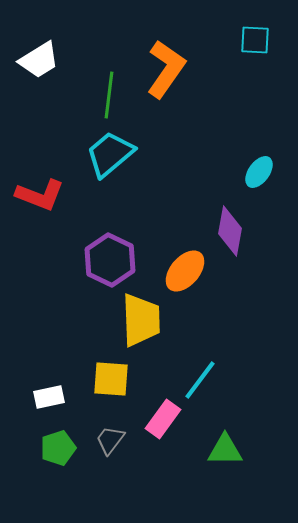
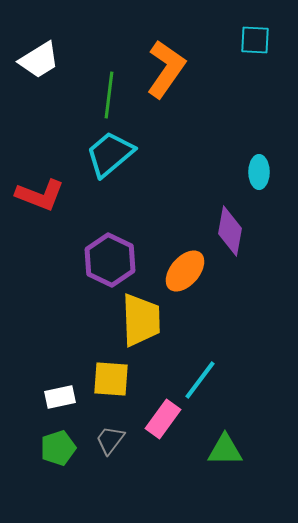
cyan ellipse: rotated 36 degrees counterclockwise
white rectangle: moved 11 px right
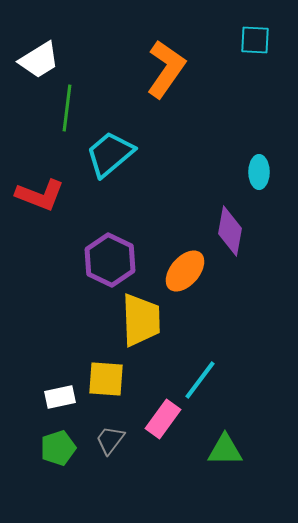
green line: moved 42 px left, 13 px down
yellow square: moved 5 px left
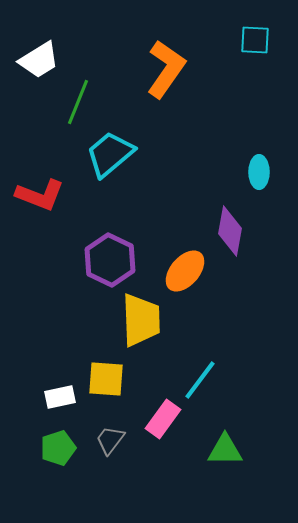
green line: moved 11 px right, 6 px up; rotated 15 degrees clockwise
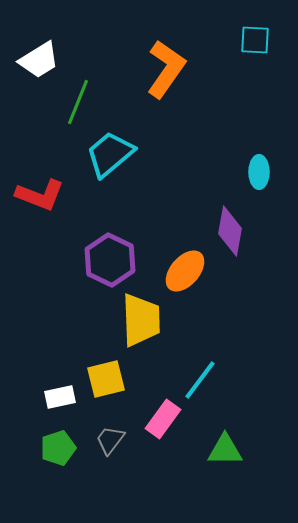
yellow square: rotated 18 degrees counterclockwise
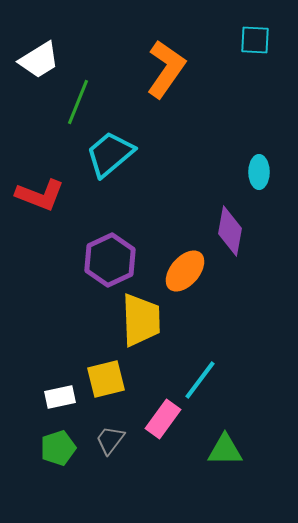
purple hexagon: rotated 9 degrees clockwise
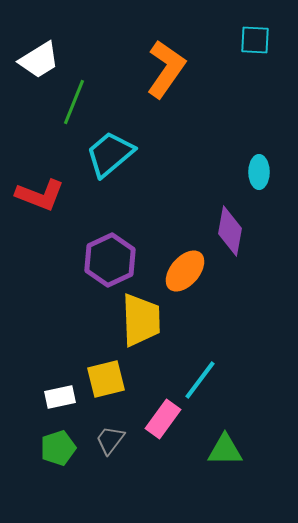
green line: moved 4 px left
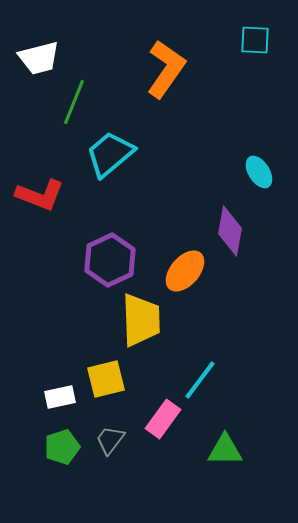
white trapezoid: moved 2 px up; rotated 18 degrees clockwise
cyan ellipse: rotated 32 degrees counterclockwise
green pentagon: moved 4 px right, 1 px up
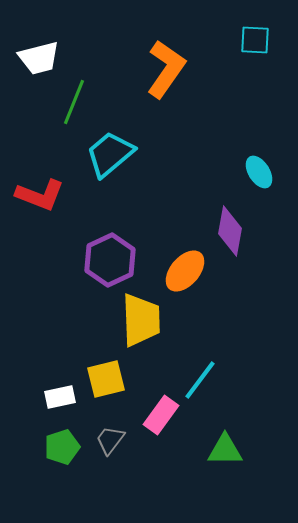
pink rectangle: moved 2 px left, 4 px up
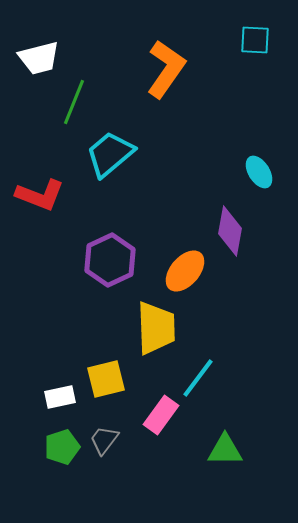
yellow trapezoid: moved 15 px right, 8 px down
cyan line: moved 2 px left, 2 px up
gray trapezoid: moved 6 px left
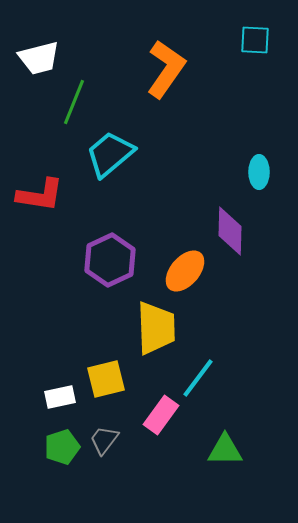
cyan ellipse: rotated 32 degrees clockwise
red L-shape: rotated 12 degrees counterclockwise
purple diamond: rotated 9 degrees counterclockwise
